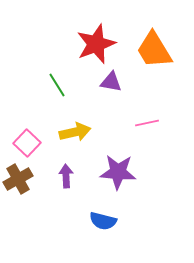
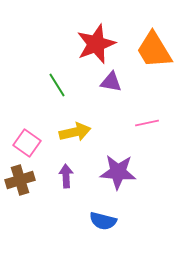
pink square: rotated 8 degrees counterclockwise
brown cross: moved 2 px right, 1 px down; rotated 12 degrees clockwise
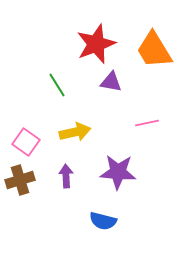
pink square: moved 1 px left, 1 px up
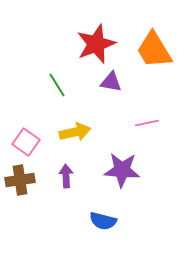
purple star: moved 4 px right, 2 px up
brown cross: rotated 8 degrees clockwise
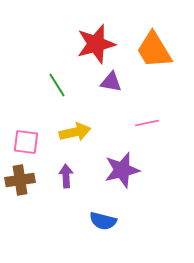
red star: rotated 6 degrees clockwise
pink square: rotated 28 degrees counterclockwise
purple star: rotated 18 degrees counterclockwise
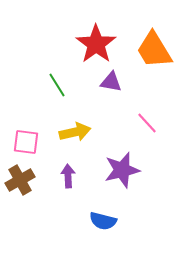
red star: rotated 21 degrees counterclockwise
pink line: rotated 60 degrees clockwise
purple arrow: moved 2 px right
brown cross: rotated 20 degrees counterclockwise
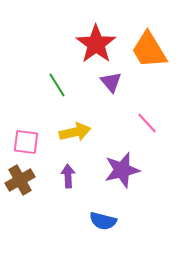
orange trapezoid: moved 5 px left
purple triangle: rotated 40 degrees clockwise
